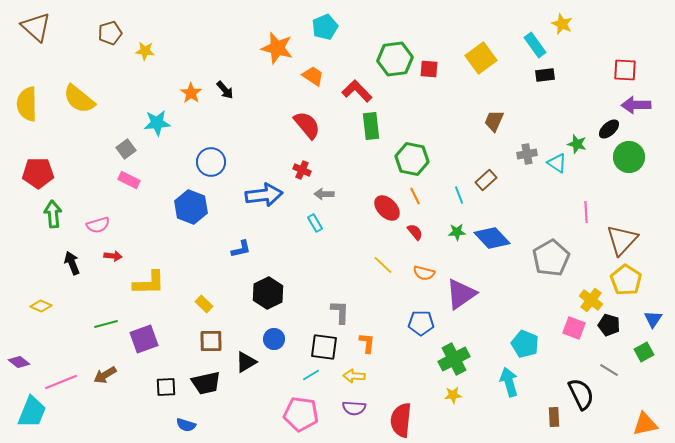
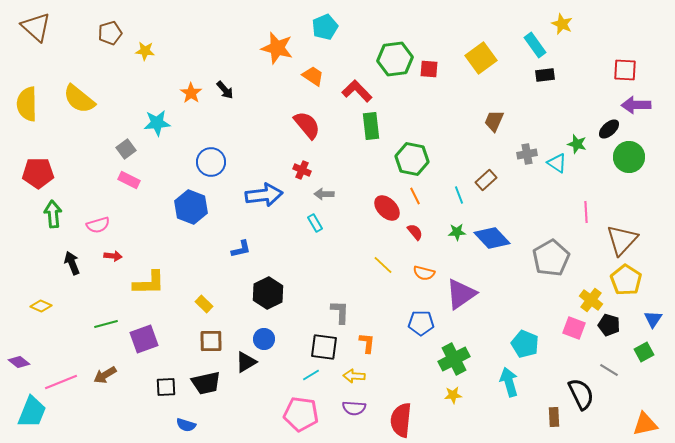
blue circle at (274, 339): moved 10 px left
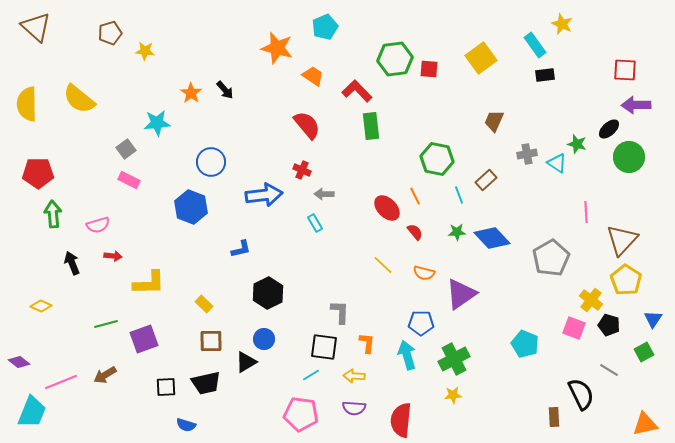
green hexagon at (412, 159): moved 25 px right
cyan arrow at (509, 382): moved 102 px left, 27 px up
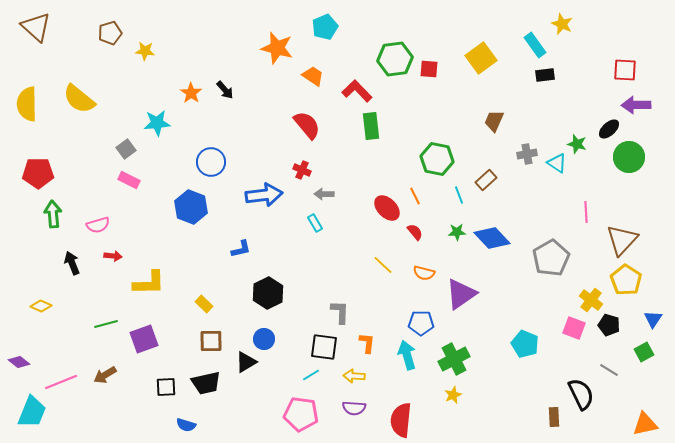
yellow star at (453, 395): rotated 18 degrees counterclockwise
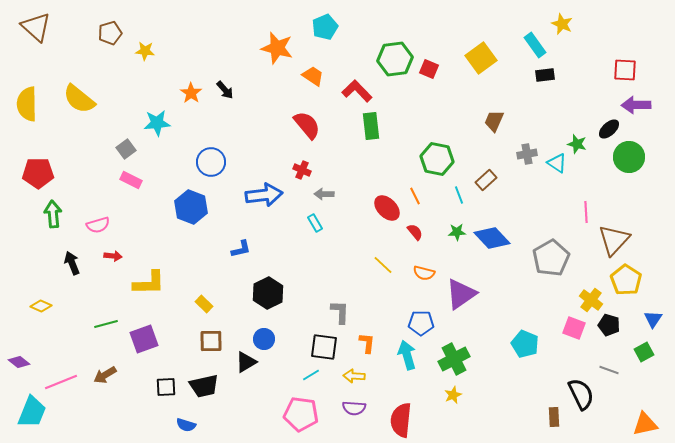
red square at (429, 69): rotated 18 degrees clockwise
pink rectangle at (129, 180): moved 2 px right
brown triangle at (622, 240): moved 8 px left
gray line at (609, 370): rotated 12 degrees counterclockwise
black trapezoid at (206, 383): moved 2 px left, 3 px down
